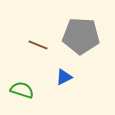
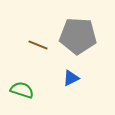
gray pentagon: moved 3 px left
blue triangle: moved 7 px right, 1 px down
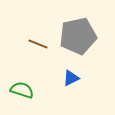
gray pentagon: rotated 15 degrees counterclockwise
brown line: moved 1 px up
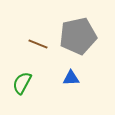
blue triangle: rotated 24 degrees clockwise
green semicircle: moved 7 px up; rotated 80 degrees counterclockwise
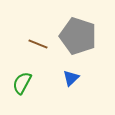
gray pentagon: rotated 30 degrees clockwise
blue triangle: rotated 42 degrees counterclockwise
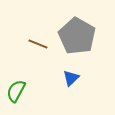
gray pentagon: moved 1 px left; rotated 12 degrees clockwise
green semicircle: moved 6 px left, 8 px down
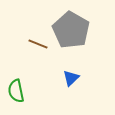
gray pentagon: moved 6 px left, 6 px up
green semicircle: rotated 40 degrees counterclockwise
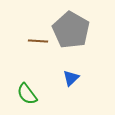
brown line: moved 3 px up; rotated 18 degrees counterclockwise
green semicircle: moved 11 px right, 3 px down; rotated 25 degrees counterclockwise
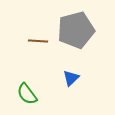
gray pentagon: moved 5 px right; rotated 27 degrees clockwise
